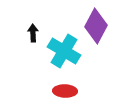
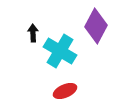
cyan cross: moved 4 px left
red ellipse: rotated 25 degrees counterclockwise
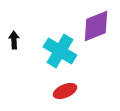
purple diamond: rotated 40 degrees clockwise
black arrow: moved 19 px left, 7 px down
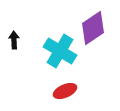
purple diamond: moved 3 px left, 2 px down; rotated 12 degrees counterclockwise
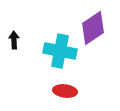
cyan cross: rotated 20 degrees counterclockwise
red ellipse: rotated 30 degrees clockwise
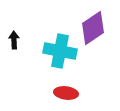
red ellipse: moved 1 px right, 2 px down
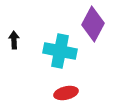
purple diamond: moved 4 px up; rotated 28 degrees counterclockwise
red ellipse: rotated 20 degrees counterclockwise
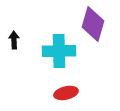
purple diamond: rotated 12 degrees counterclockwise
cyan cross: moved 1 px left; rotated 12 degrees counterclockwise
